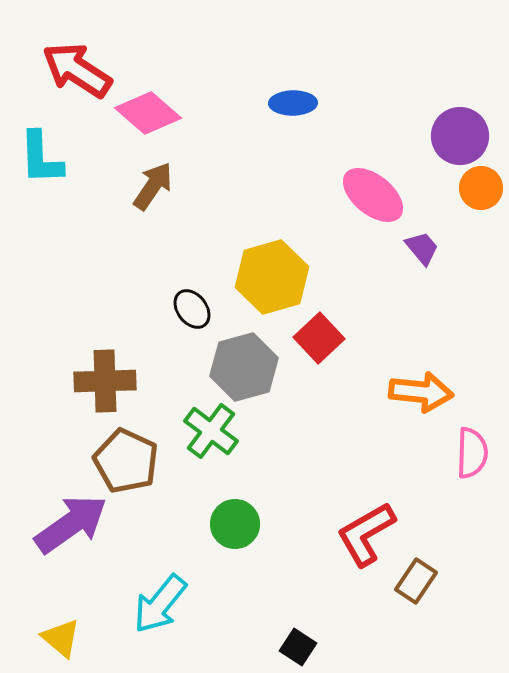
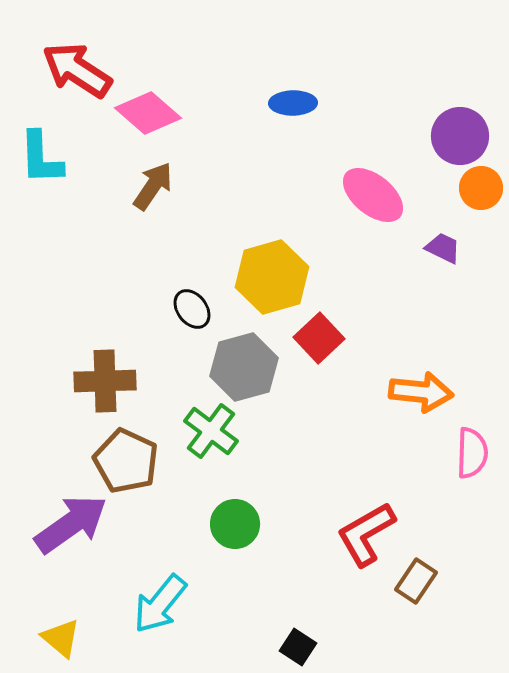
purple trapezoid: moved 21 px right; rotated 24 degrees counterclockwise
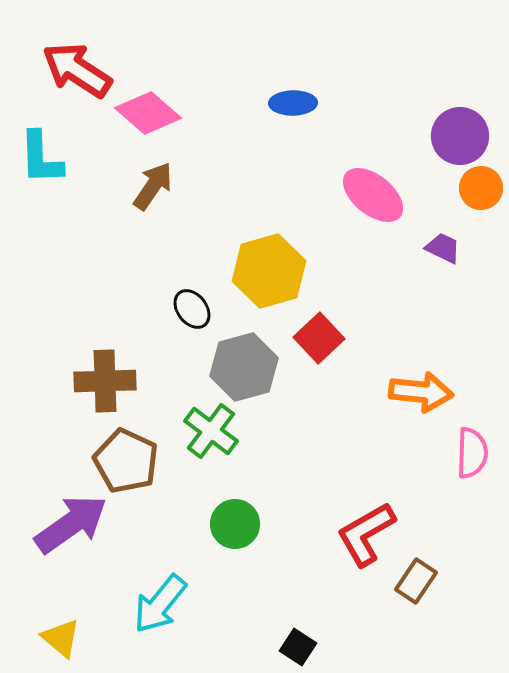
yellow hexagon: moved 3 px left, 6 px up
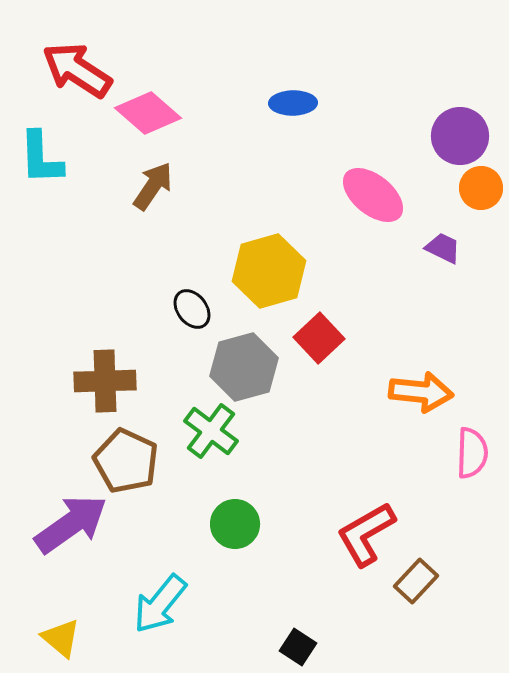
brown rectangle: rotated 9 degrees clockwise
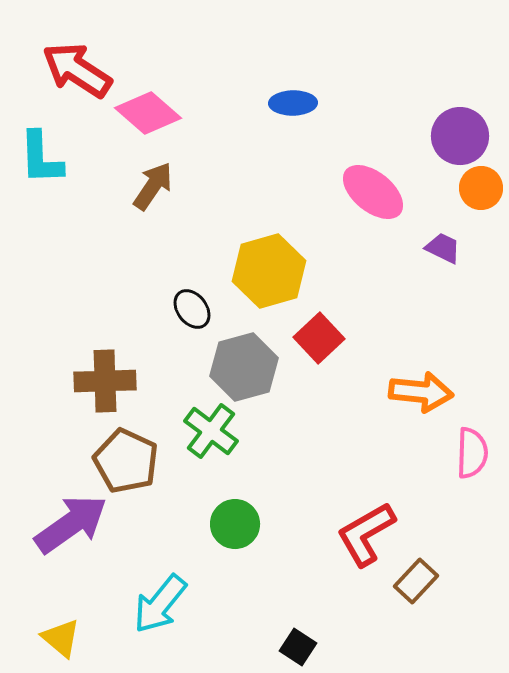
pink ellipse: moved 3 px up
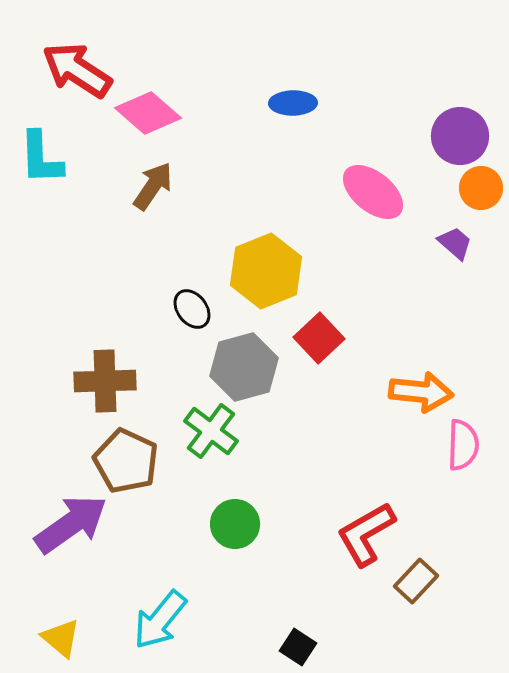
purple trapezoid: moved 12 px right, 5 px up; rotated 15 degrees clockwise
yellow hexagon: moved 3 px left; rotated 6 degrees counterclockwise
pink semicircle: moved 9 px left, 8 px up
cyan arrow: moved 16 px down
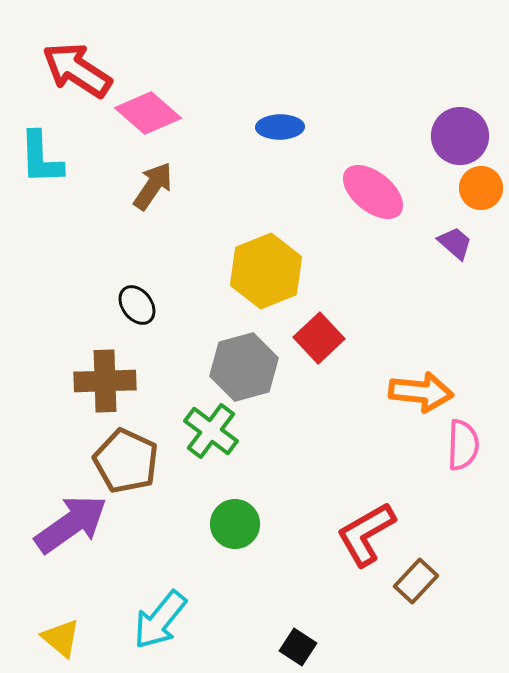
blue ellipse: moved 13 px left, 24 px down
black ellipse: moved 55 px left, 4 px up
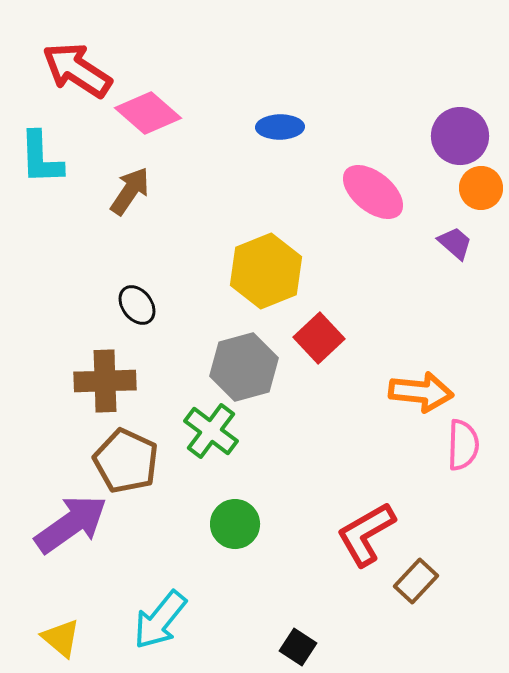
brown arrow: moved 23 px left, 5 px down
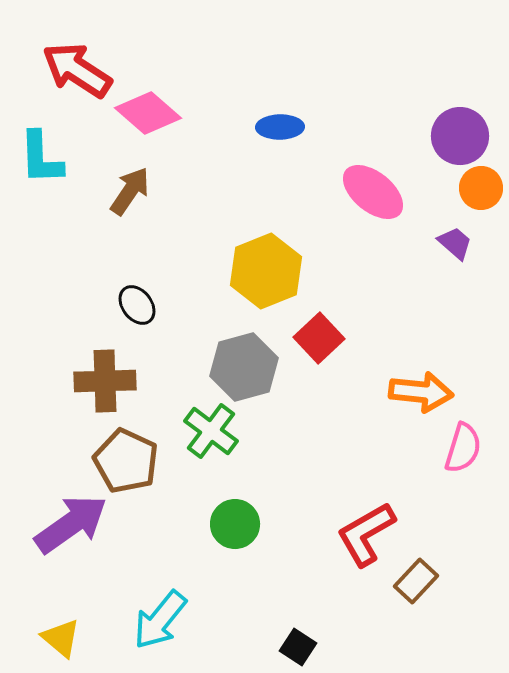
pink semicircle: moved 3 px down; rotated 15 degrees clockwise
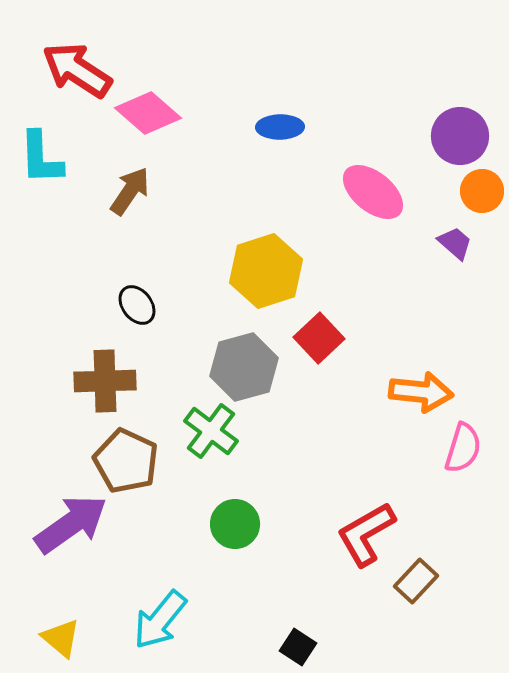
orange circle: moved 1 px right, 3 px down
yellow hexagon: rotated 4 degrees clockwise
